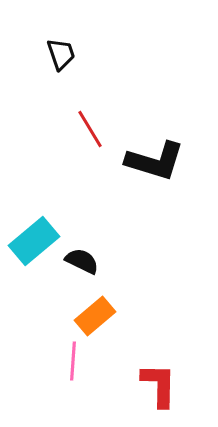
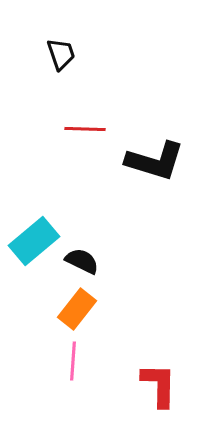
red line: moved 5 px left; rotated 57 degrees counterclockwise
orange rectangle: moved 18 px left, 7 px up; rotated 12 degrees counterclockwise
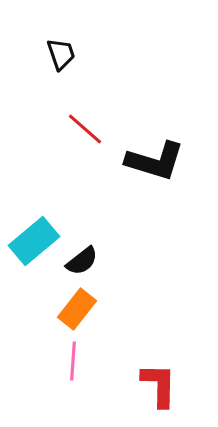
red line: rotated 39 degrees clockwise
black semicircle: rotated 116 degrees clockwise
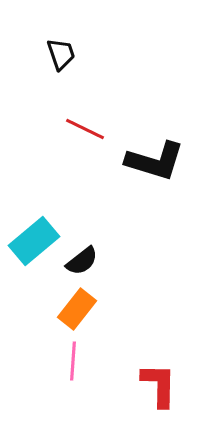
red line: rotated 15 degrees counterclockwise
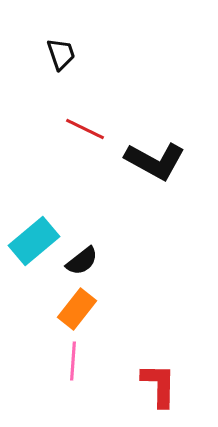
black L-shape: rotated 12 degrees clockwise
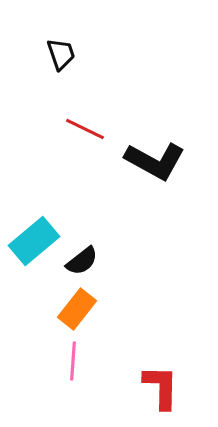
red L-shape: moved 2 px right, 2 px down
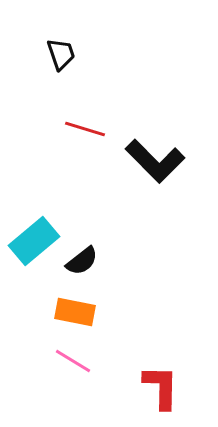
red line: rotated 9 degrees counterclockwise
black L-shape: rotated 16 degrees clockwise
orange rectangle: moved 2 px left, 3 px down; rotated 63 degrees clockwise
pink line: rotated 63 degrees counterclockwise
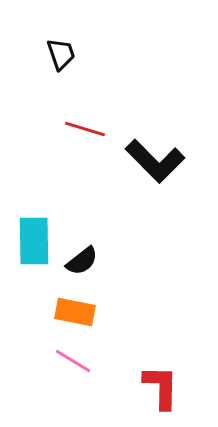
cyan rectangle: rotated 51 degrees counterclockwise
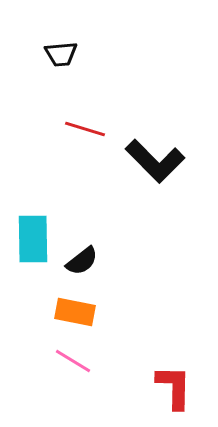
black trapezoid: rotated 104 degrees clockwise
cyan rectangle: moved 1 px left, 2 px up
red L-shape: moved 13 px right
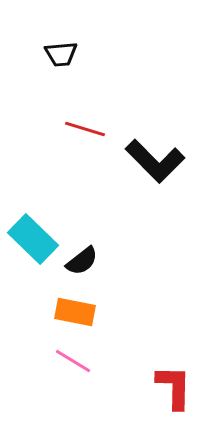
cyan rectangle: rotated 45 degrees counterclockwise
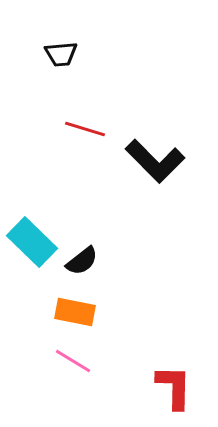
cyan rectangle: moved 1 px left, 3 px down
